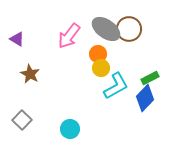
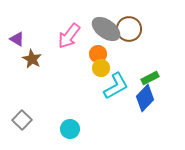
brown star: moved 2 px right, 15 px up
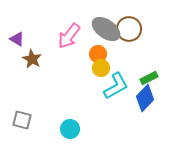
green rectangle: moved 1 px left
gray square: rotated 30 degrees counterclockwise
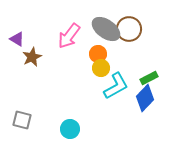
brown star: moved 2 px up; rotated 18 degrees clockwise
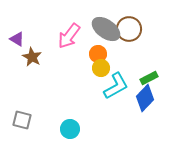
brown star: rotated 18 degrees counterclockwise
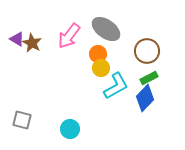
brown circle: moved 18 px right, 22 px down
brown star: moved 14 px up
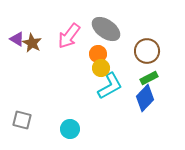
cyan L-shape: moved 6 px left
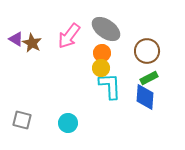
purple triangle: moved 1 px left
orange circle: moved 4 px right, 1 px up
cyan L-shape: rotated 64 degrees counterclockwise
blue diamond: moved 1 px up; rotated 40 degrees counterclockwise
cyan circle: moved 2 px left, 6 px up
